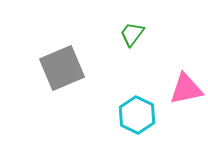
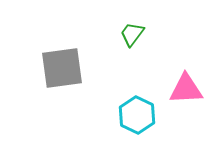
gray square: rotated 15 degrees clockwise
pink triangle: rotated 9 degrees clockwise
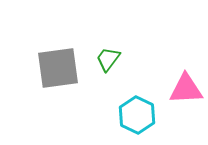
green trapezoid: moved 24 px left, 25 px down
gray square: moved 4 px left
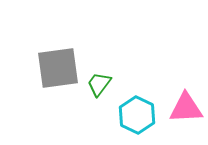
green trapezoid: moved 9 px left, 25 px down
pink triangle: moved 19 px down
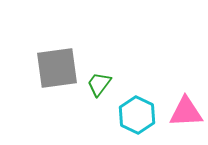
gray square: moved 1 px left
pink triangle: moved 4 px down
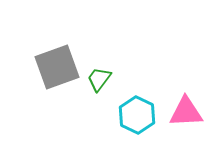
gray square: moved 1 px up; rotated 12 degrees counterclockwise
green trapezoid: moved 5 px up
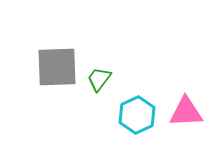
gray square: rotated 18 degrees clockwise
cyan hexagon: rotated 9 degrees clockwise
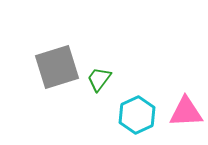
gray square: rotated 15 degrees counterclockwise
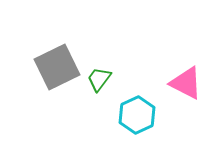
gray square: rotated 9 degrees counterclockwise
pink triangle: moved 29 px up; rotated 30 degrees clockwise
